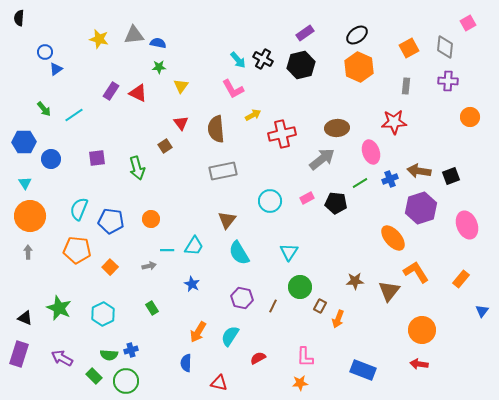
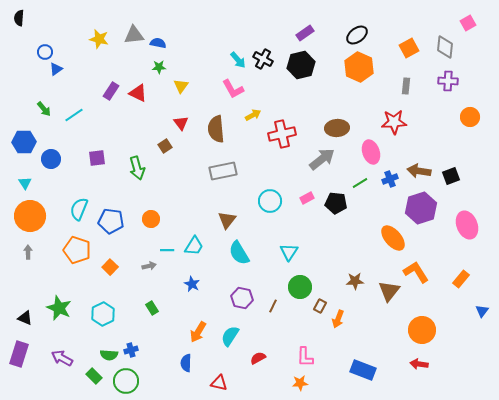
orange pentagon at (77, 250): rotated 12 degrees clockwise
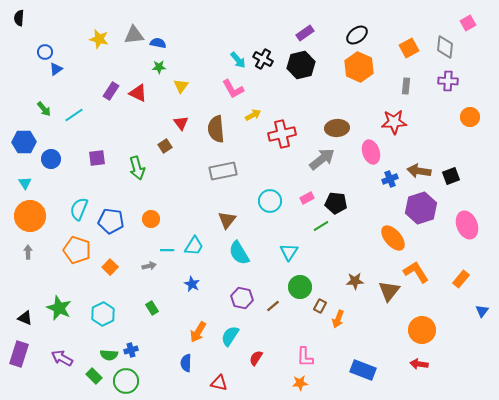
green line at (360, 183): moved 39 px left, 43 px down
brown line at (273, 306): rotated 24 degrees clockwise
red semicircle at (258, 358): moved 2 px left; rotated 28 degrees counterclockwise
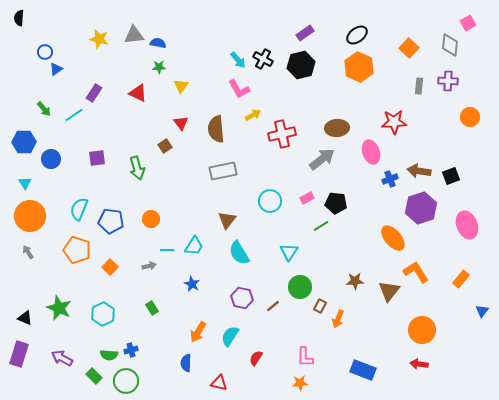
gray diamond at (445, 47): moved 5 px right, 2 px up
orange square at (409, 48): rotated 18 degrees counterclockwise
gray rectangle at (406, 86): moved 13 px right
pink L-shape at (233, 89): moved 6 px right
purple rectangle at (111, 91): moved 17 px left, 2 px down
gray arrow at (28, 252): rotated 32 degrees counterclockwise
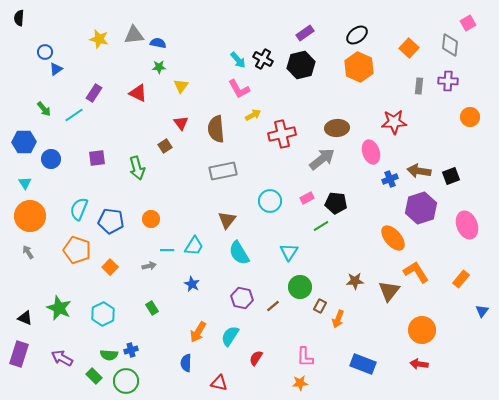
blue rectangle at (363, 370): moved 6 px up
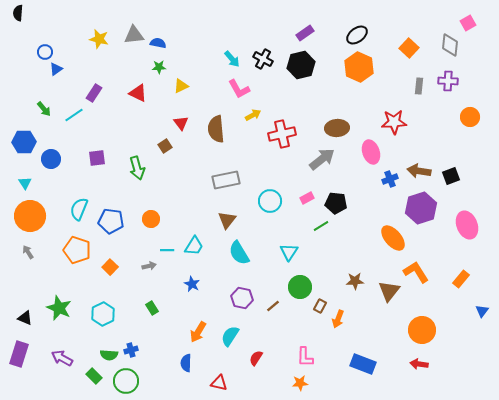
black semicircle at (19, 18): moved 1 px left, 5 px up
cyan arrow at (238, 60): moved 6 px left, 1 px up
yellow triangle at (181, 86): rotated 28 degrees clockwise
gray rectangle at (223, 171): moved 3 px right, 9 px down
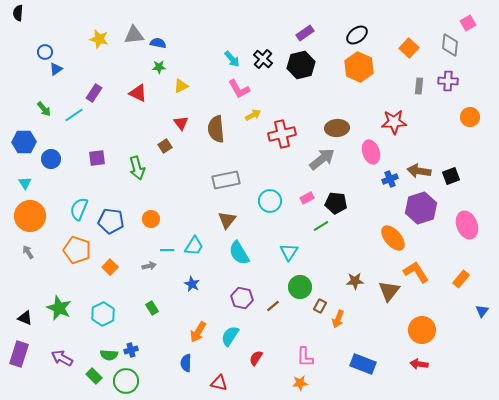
black cross at (263, 59): rotated 12 degrees clockwise
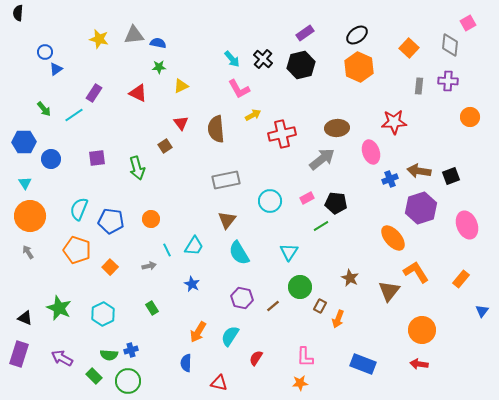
cyan line at (167, 250): rotated 64 degrees clockwise
brown star at (355, 281): moved 5 px left, 3 px up; rotated 30 degrees clockwise
green circle at (126, 381): moved 2 px right
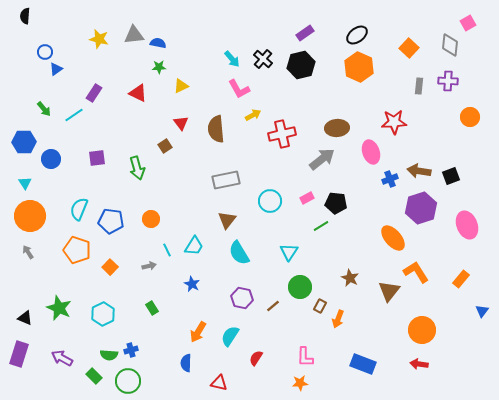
black semicircle at (18, 13): moved 7 px right, 3 px down
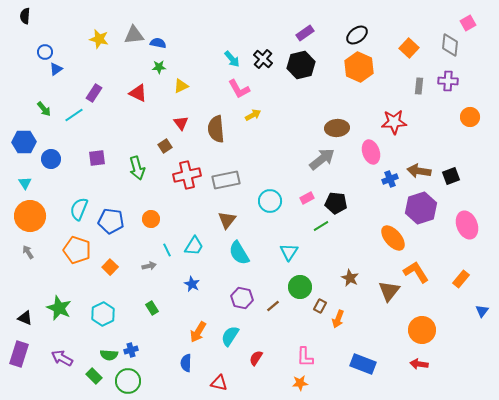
red cross at (282, 134): moved 95 px left, 41 px down
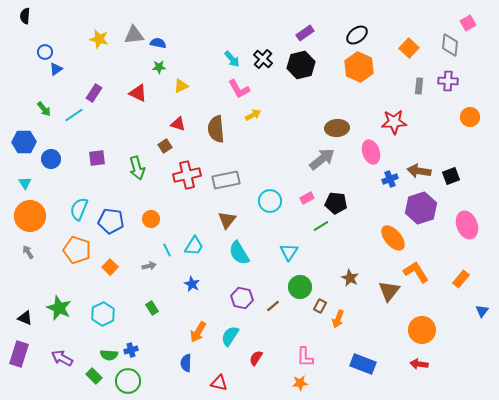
red triangle at (181, 123): moved 3 px left, 1 px down; rotated 35 degrees counterclockwise
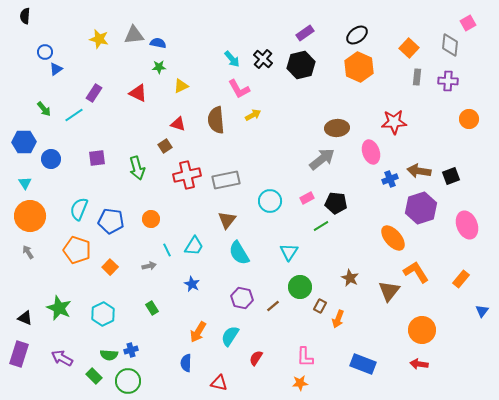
gray rectangle at (419, 86): moved 2 px left, 9 px up
orange circle at (470, 117): moved 1 px left, 2 px down
brown semicircle at (216, 129): moved 9 px up
